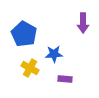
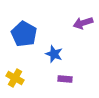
purple arrow: rotated 72 degrees clockwise
blue star: rotated 24 degrees clockwise
yellow cross: moved 15 px left, 10 px down
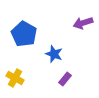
purple rectangle: rotated 56 degrees counterclockwise
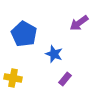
purple arrow: moved 4 px left; rotated 18 degrees counterclockwise
yellow cross: moved 2 px left; rotated 18 degrees counterclockwise
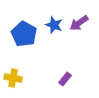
blue star: moved 29 px up
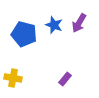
purple arrow: rotated 24 degrees counterclockwise
blue pentagon: rotated 15 degrees counterclockwise
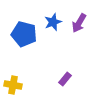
blue star: moved 1 px left, 3 px up; rotated 30 degrees clockwise
yellow cross: moved 7 px down
